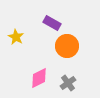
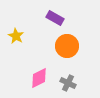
purple rectangle: moved 3 px right, 5 px up
yellow star: moved 1 px up
gray cross: rotated 28 degrees counterclockwise
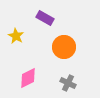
purple rectangle: moved 10 px left
orange circle: moved 3 px left, 1 px down
pink diamond: moved 11 px left
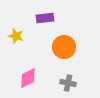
purple rectangle: rotated 36 degrees counterclockwise
yellow star: rotated 14 degrees counterclockwise
gray cross: rotated 14 degrees counterclockwise
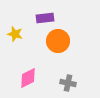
yellow star: moved 1 px left, 2 px up
orange circle: moved 6 px left, 6 px up
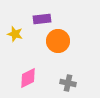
purple rectangle: moved 3 px left, 1 px down
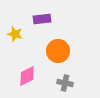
orange circle: moved 10 px down
pink diamond: moved 1 px left, 2 px up
gray cross: moved 3 px left
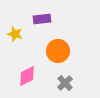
gray cross: rotated 35 degrees clockwise
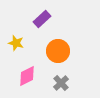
purple rectangle: rotated 36 degrees counterclockwise
yellow star: moved 1 px right, 9 px down
gray cross: moved 4 px left
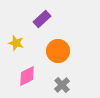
gray cross: moved 1 px right, 2 px down
